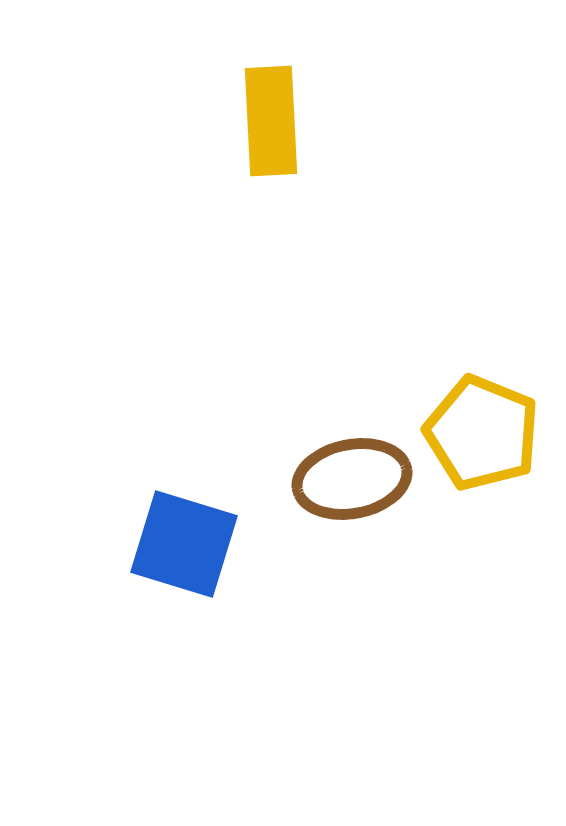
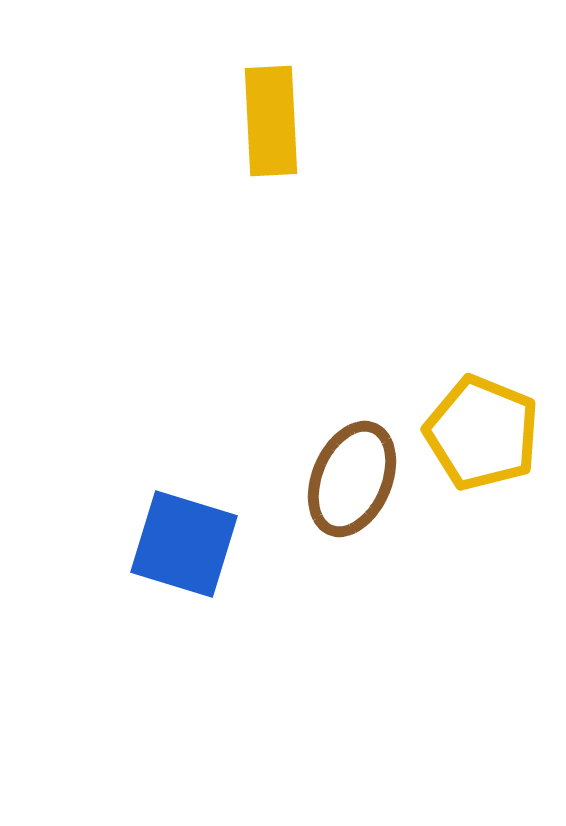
brown ellipse: rotated 56 degrees counterclockwise
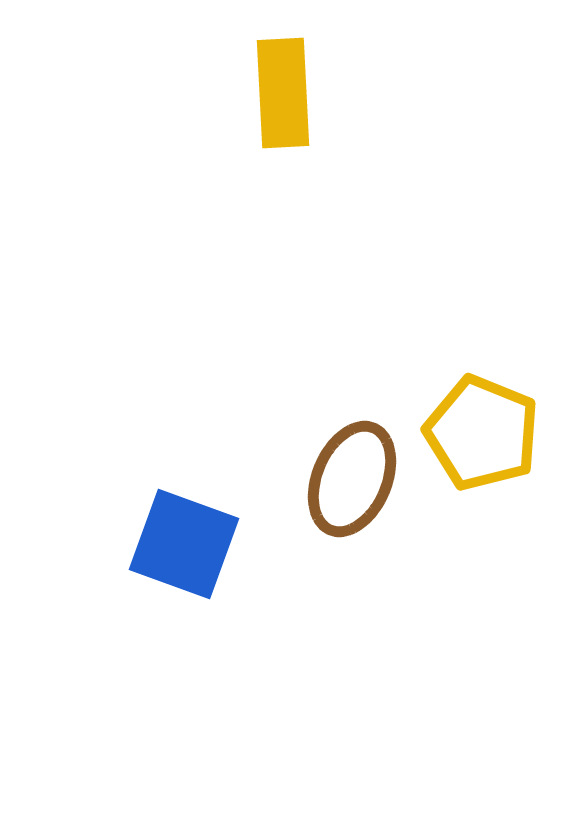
yellow rectangle: moved 12 px right, 28 px up
blue square: rotated 3 degrees clockwise
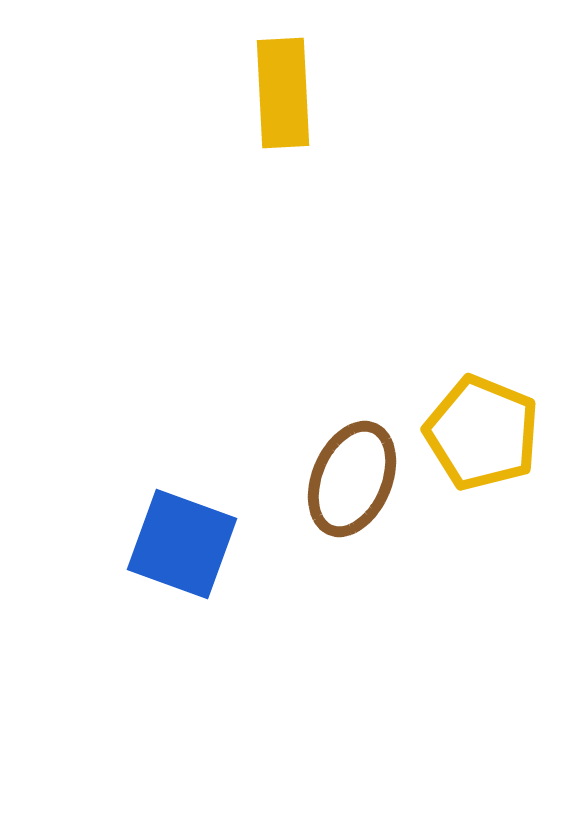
blue square: moved 2 px left
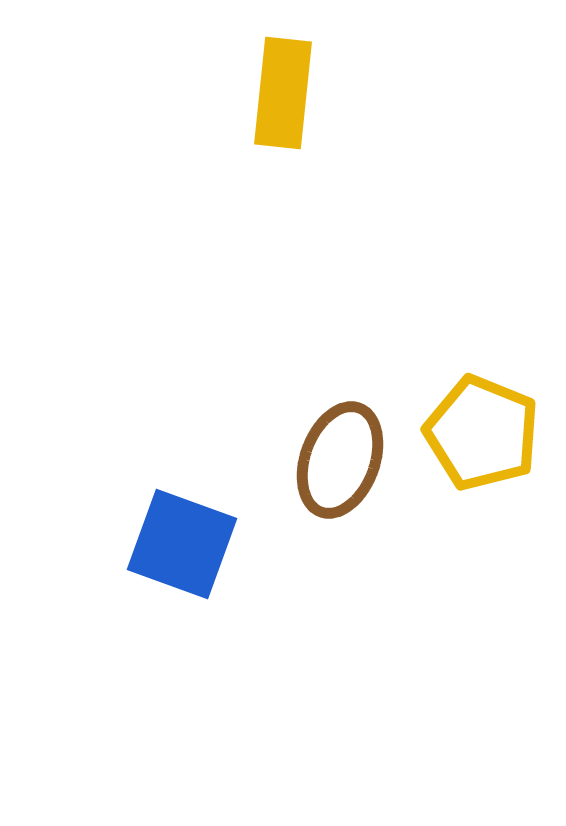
yellow rectangle: rotated 9 degrees clockwise
brown ellipse: moved 12 px left, 19 px up; rotated 3 degrees counterclockwise
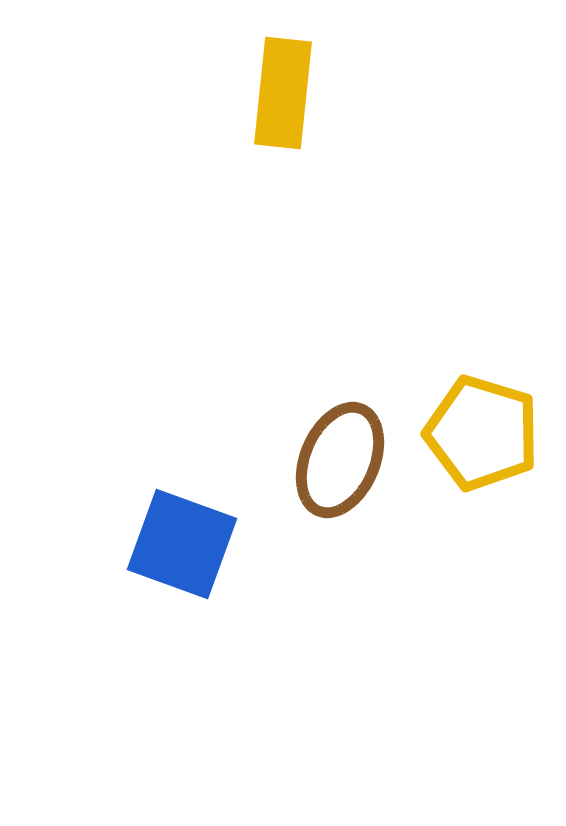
yellow pentagon: rotated 5 degrees counterclockwise
brown ellipse: rotated 3 degrees clockwise
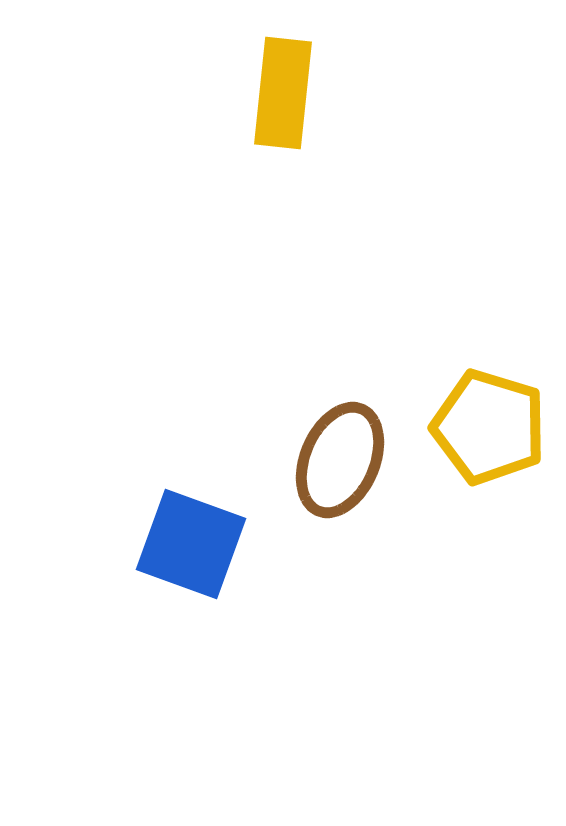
yellow pentagon: moved 7 px right, 6 px up
blue square: moved 9 px right
